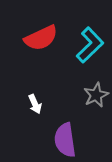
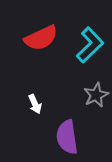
purple semicircle: moved 2 px right, 3 px up
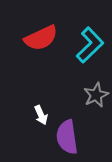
white arrow: moved 6 px right, 11 px down
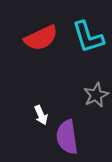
cyan L-shape: moved 2 px left, 8 px up; rotated 117 degrees clockwise
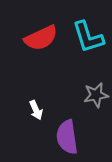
gray star: rotated 15 degrees clockwise
white arrow: moved 5 px left, 5 px up
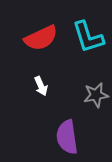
white arrow: moved 5 px right, 24 px up
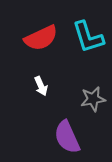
gray star: moved 3 px left, 4 px down
purple semicircle: rotated 16 degrees counterclockwise
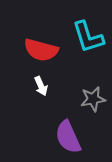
red semicircle: moved 12 px down; rotated 40 degrees clockwise
purple semicircle: moved 1 px right
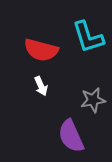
gray star: moved 1 px down
purple semicircle: moved 3 px right, 1 px up
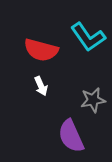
cyan L-shape: rotated 18 degrees counterclockwise
